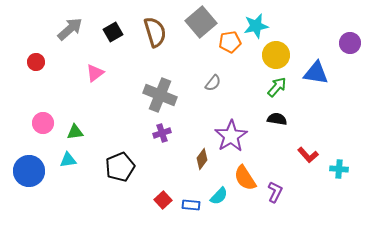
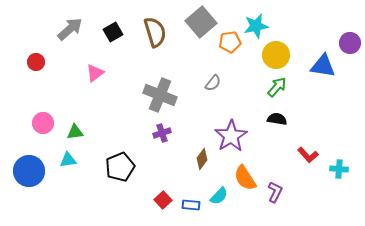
blue triangle: moved 7 px right, 7 px up
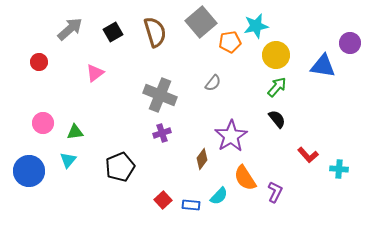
red circle: moved 3 px right
black semicircle: rotated 42 degrees clockwise
cyan triangle: rotated 42 degrees counterclockwise
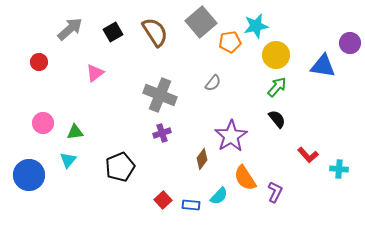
brown semicircle: rotated 16 degrees counterclockwise
blue circle: moved 4 px down
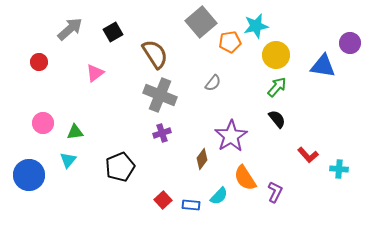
brown semicircle: moved 22 px down
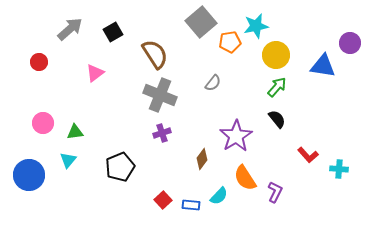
purple star: moved 5 px right
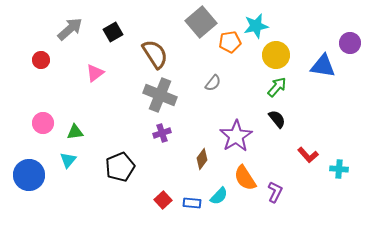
red circle: moved 2 px right, 2 px up
blue rectangle: moved 1 px right, 2 px up
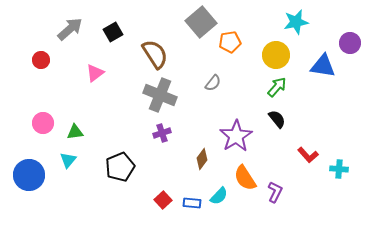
cyan star: moved 40 px right, 4 px up
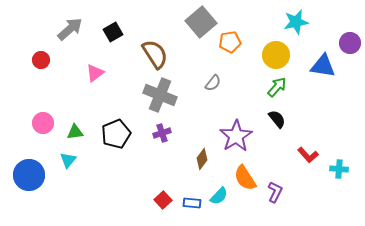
black pentagon: moved 4 px left, 33 px up
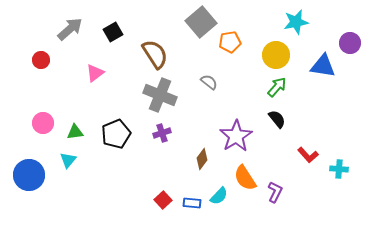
gray semicircle: moved 4 px left, 1 px up; rotated 90 degrees counterclockwise
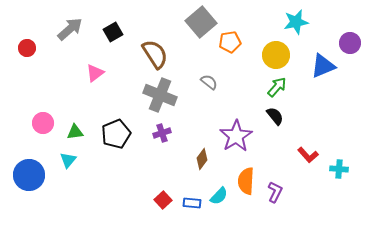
red circle: moved 14 px left, 12 px up
blue triangle: rotated 32 degrees counterclockwise
black semicircle: moved 2 px left, 3 px up
orange semicircle: moved 1 px right, 3 px down; rotated 36 degrees clockwise
